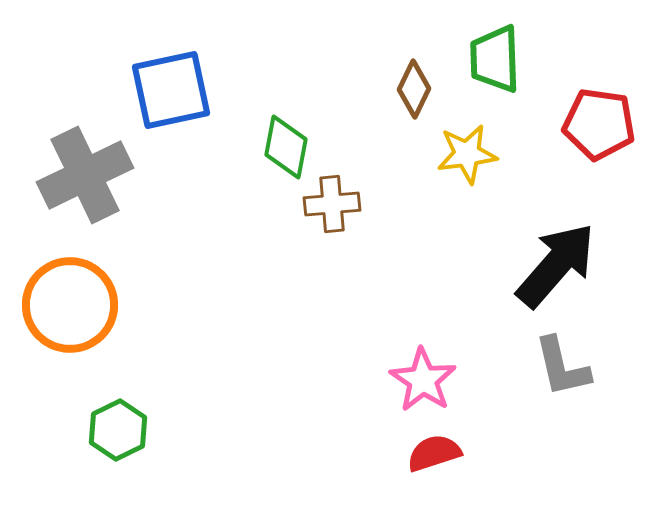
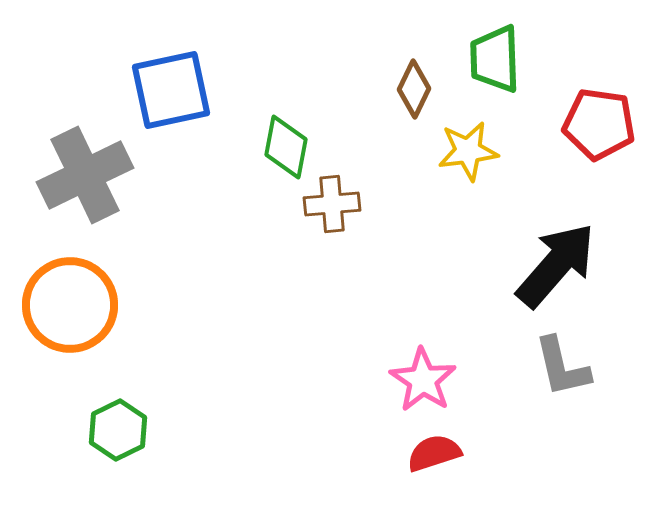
yellow star: moved 1 px right, 3 px up
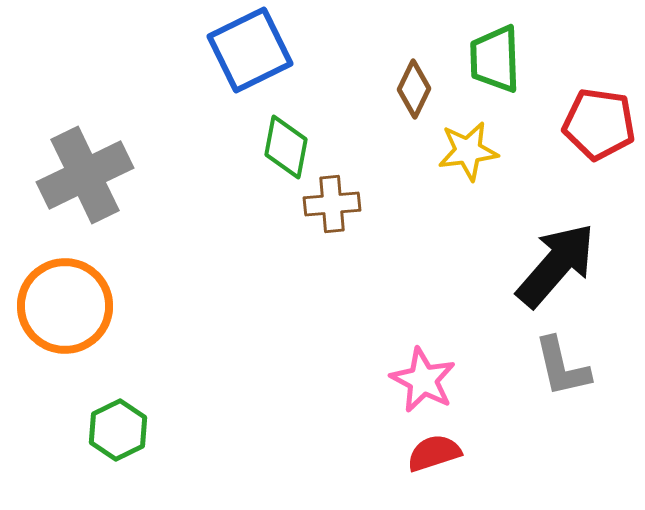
blue square: moved 79 px right, 40 px up; rotated 14 degrees counterclockwise
orange circle: moved 5 px left, 1 px down
pink star: rotated 6 degrees counterclockwise
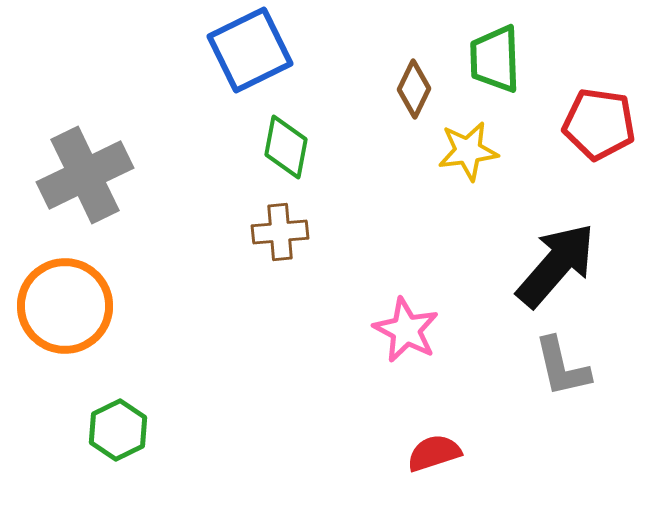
brown cross: moved 52 px left, 28 px down
pink star: moved 17 px left, 50 px up
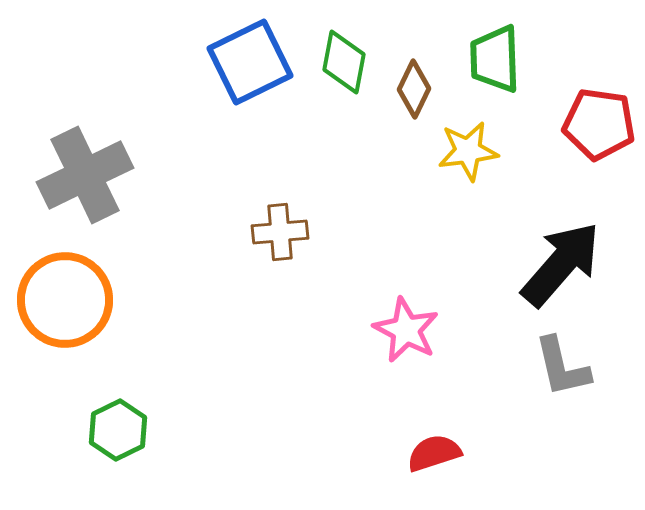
blue square: moved 12 px down
green diamond: moved 58 px right, 85 px up
black arrow: moved 5 px right, 1 px up
orange circle: moved 6 px up
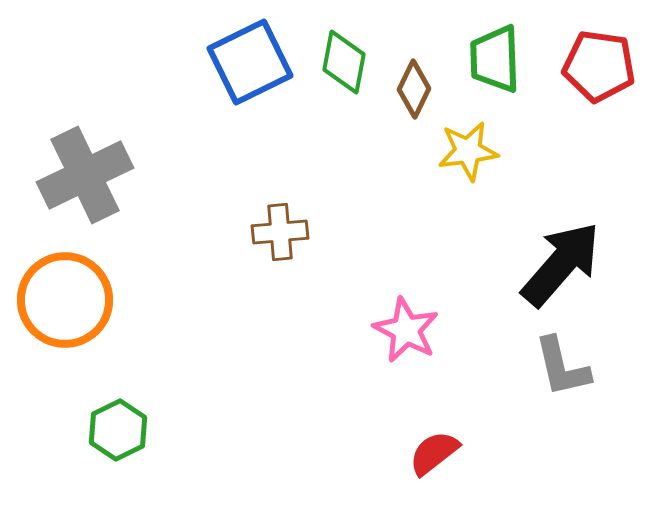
red pentagon: moved 58 px up
red semicircle: rotated 20 degrees counterclockwise
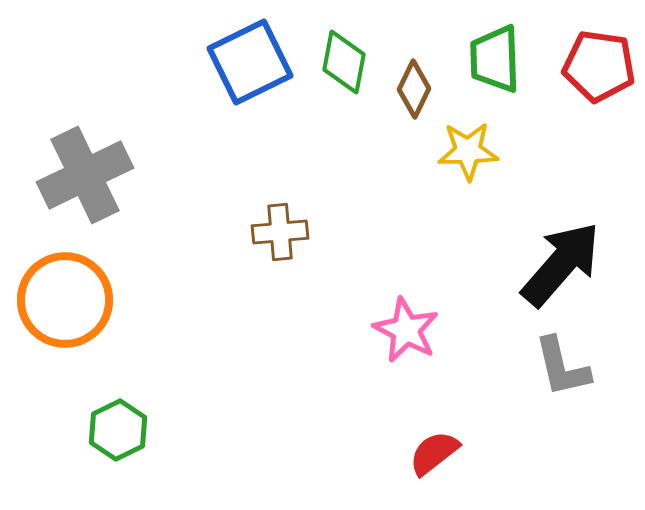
yellow star: rotated 6 degrees clockwise
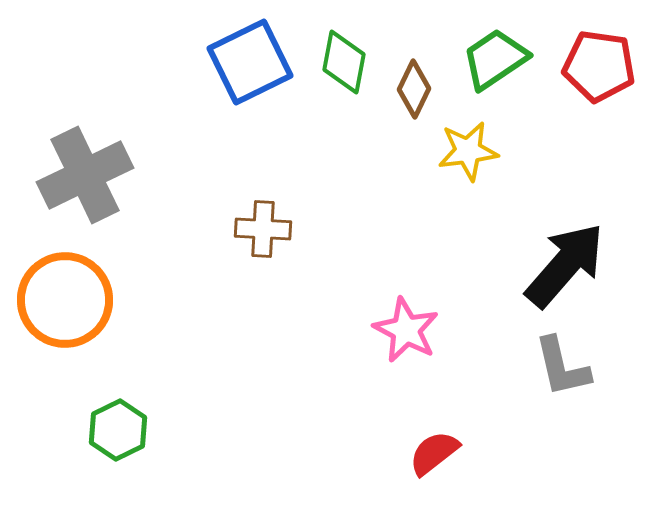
green trapezoid: rotated 58 degrees clockwise
yellow star: rotated 6 degrees counterclockwise
brown cross: moved 17 px left, 3 px up; rotated 8 degrees clockwise
black arrow: moved 4 px right, 1 px down
